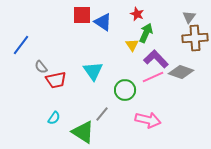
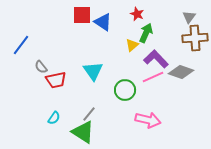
yellow triangle: rotated 24 degrees clockwise
gray line: moved 13 px left
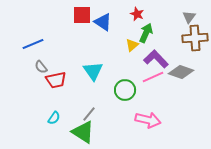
blue line: moved 12 px right, 1 px up; rotated 30 degrees clockwise
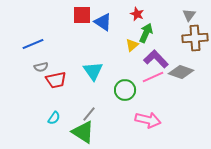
gray triangle: moved 2 px up
gray semicircle: rotated 64 degrees counterclockwise
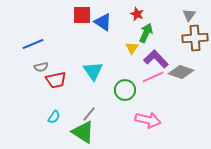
yellow triangle: moved 3 px down; rotated 16 degrees counterclockwise
cyan semicircle: moved 1 px up
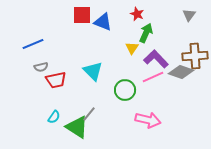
blue triangle: rotated 12 degrees counterclockwise
brown cross: moved 18 px down
cyan triangle: rotated 10 degrees counterclockwise
green triangle: moved 6 px left, 5 px up
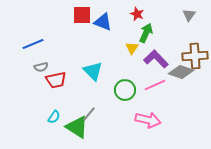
pink line: moved 2 px right, 8 px down
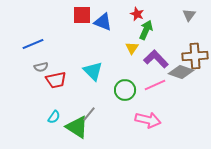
green arrow: moved 3 px up
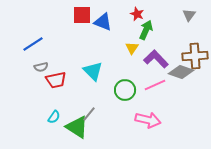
blue line: rotated 10 degrees counterclockwise
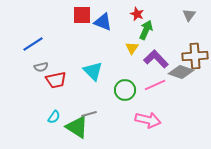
gray line: rotated 35 degrees clockwise
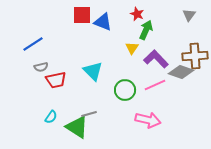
cyan semicircle: moved 3 px left
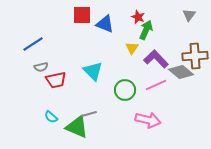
red star: moved 1 px right, 3 px down
blue triangle: moved 2 px right, 2 px down
gray diamond: rotated 20 degrees clockwise
pink line: moved 1 px right
cyan semicircle: rotated 96 degrees clockwise
green triangle: rotated 10 degrees counterclockwise
